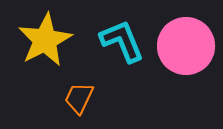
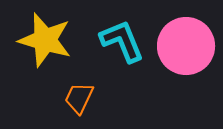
yellow star: rotated 28 degrees counterclockwise
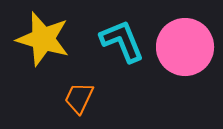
yellow star: moved 2 px left, 1 px up
pink circle: moved 1 px left, 1 px down
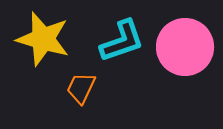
cyan L-shape: rotated 93 degrees clockwise
orange trapezoid: moved 2 px right, 10 px up
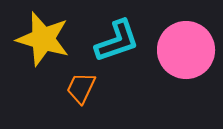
cyan L-shape: moved 5 px left
pink circle: moved 1 px right, 3 px down
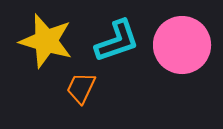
yellow star: moved 3 px right, 2 px down
pink circle: moved 4 px left, 5 px up
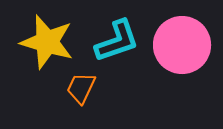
yellow star: moved 1 px right, 1 px down
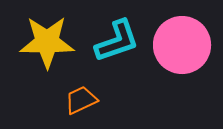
yellow star: rotated 16 degrees counterclockwise
orange trapezoid: moved 12 px down; rotated 40 degrees clockwise
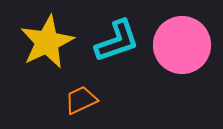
yellow star: rotated 26 degrees counterclockwise
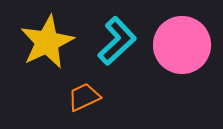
cyan L-shape: rotated 24 degrees counterclockwise
orange trapezoid: moved 3 px right, 3 px up
